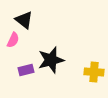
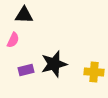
black triangle: moved 5 px up; rotated 36 degrees counterclockwise
black star: moved 3 px right, 4 px down
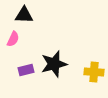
pink semicircle: moved 1 px up
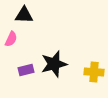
pink semicircle: moved 2 px left
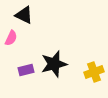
black triangle: rotated 24 degrees clockwise
pink semicircle: moved 1 px up
yellow cross: rotated 24 degrees counterclockwise
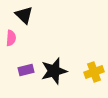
black triangle: rotated 18 degrees clockwise
pink semicircle: rotated 21 degrees counterclockwise
black star: moved 7 px down
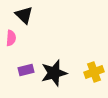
black star: moved 2 px down
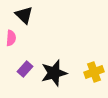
purple rectangle: moved 1 px left, 1 px up; rotated 35 degrees counterclockwise
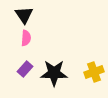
black triangle: rotated 12 degrees clockwise
pink semicircle: moved 15 px right
black star: rotated 16 degrees clockwise
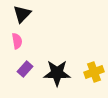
black triangle: moved 2 px left, 1 px up; rotated 18 degrees clockwise
pink semicircle: moved 9 px left, 3 px down; rotated 14 degrees counterclockwise
black star: moved 3 px right
